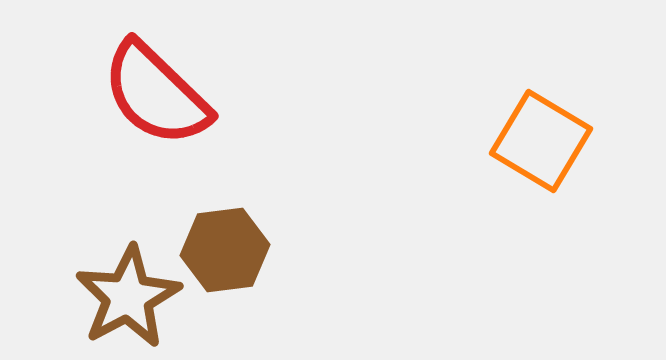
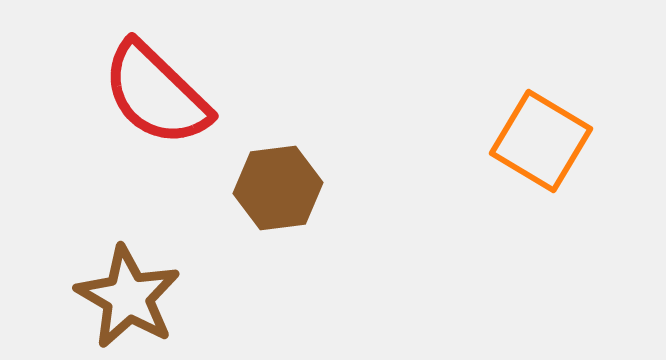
brown hexagon: moved 53 px right, 62 px up
brown star: rotated 14 degrees counterclockwise
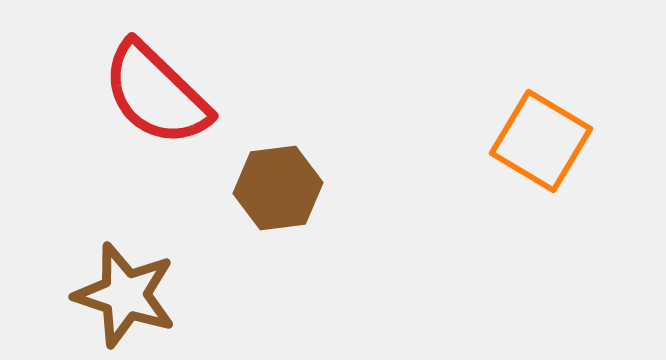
brown star: moved 3 px left, 2 px up; rotated 12 degrees counterclockwise
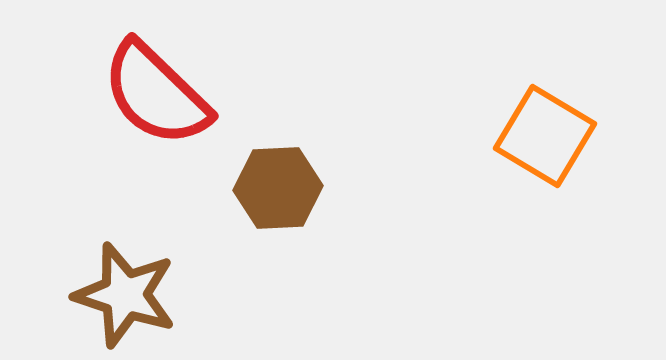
orange square: moved 4 px right, 5 px up
brown hexagon: rotated 4 degrees clockwise
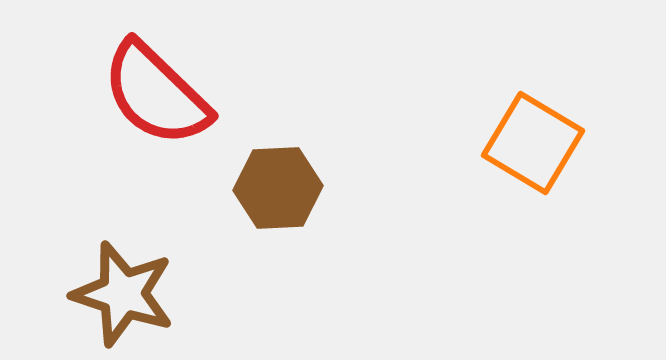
orange square: moved 12 px left, 7 px down
brown star: moved 2 px left, 1 px up
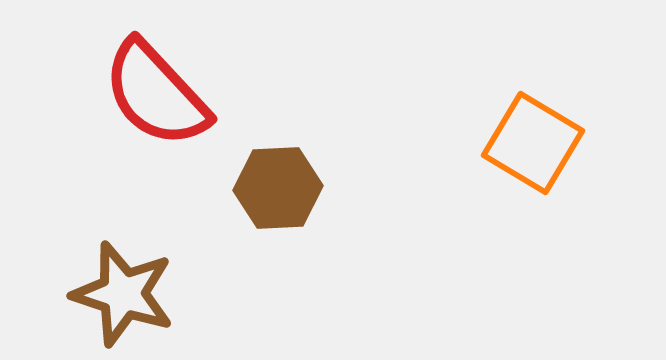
red semicircle: rotated 3 degrees clockwise
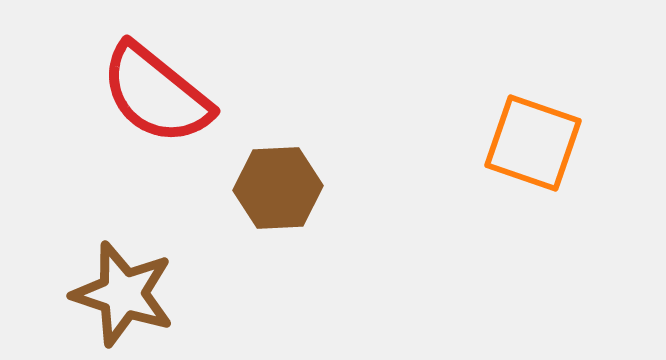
red semicircle: rotated 8 degrees counterclockwise
orange square: rotated 12 degrees counterclockwise
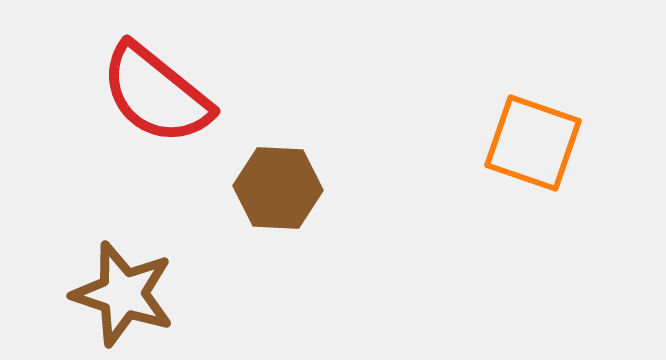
brown hexagon: rotated 6 degrees clockwise
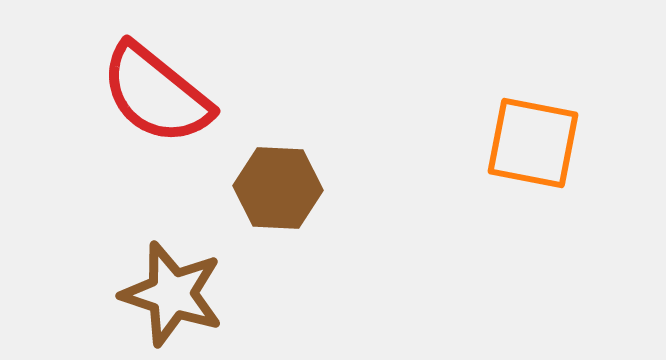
orange square: rotated 8 degrees counterclockwise
brown star: moved 49 px right
